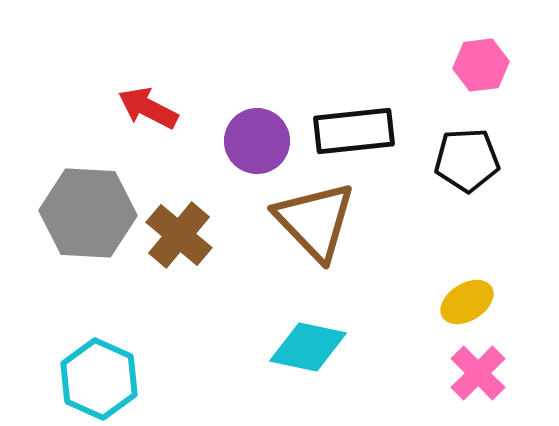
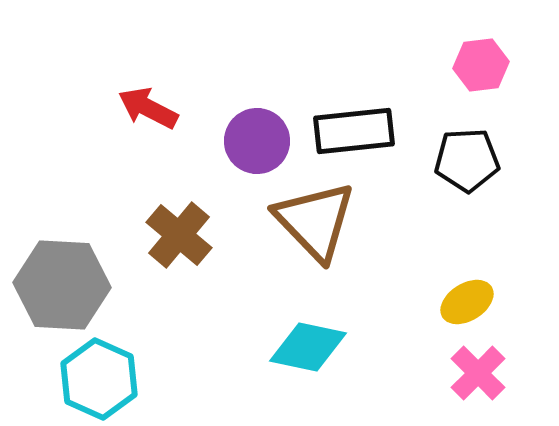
gray hexagon: moved 26 px left, 72 px down
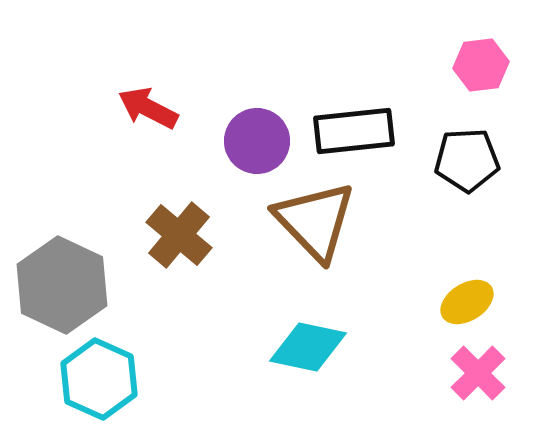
gray hexagon: rotated 22 degrees clockwise
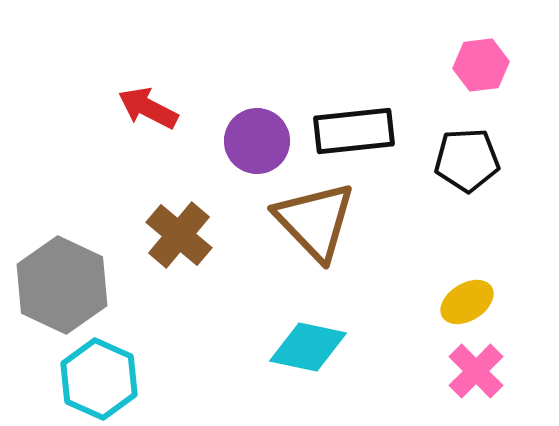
pink cross: moved 2 px left, 2 px up
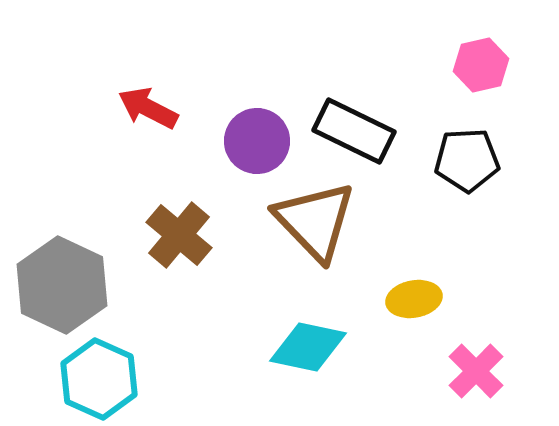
pink hexagon: rotated 6 degrees counterclockwise
black rectangle: rotated 32 degrees clockwise
yellow ellipse: moved 53 px left, 3 px up; rotated 22 degrees clockwise
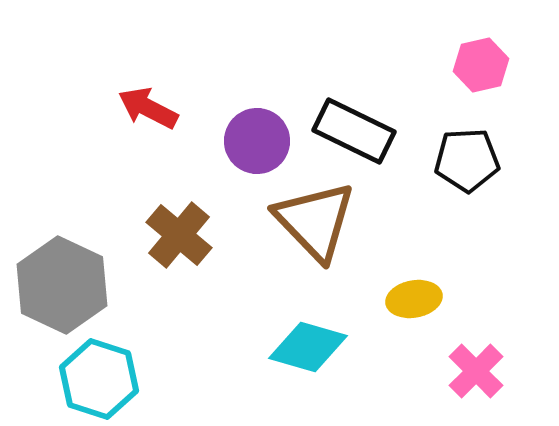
cyan diamond: rotated 4 degrees clockwise
cyan hexagon: rotated 6 degrees counterclockwise
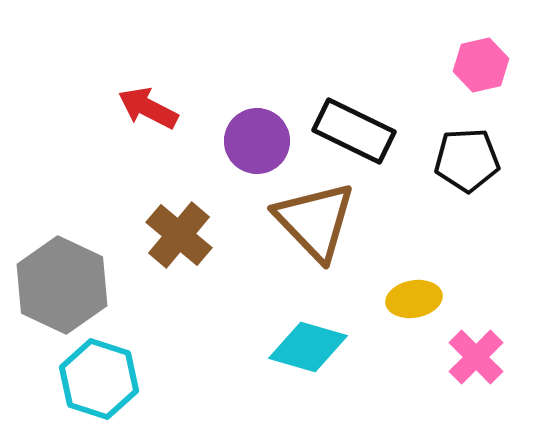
pink cross: moved 14 px up
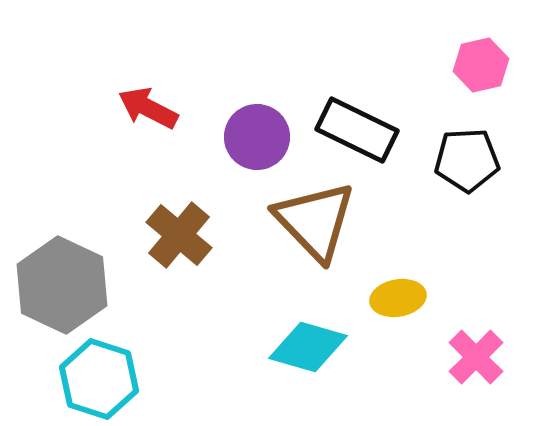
black rectangle: moved 3 px right, 1 px up
purple circle: moved 4 px up
yellow ellipse: moved 16 px left, 1 px up
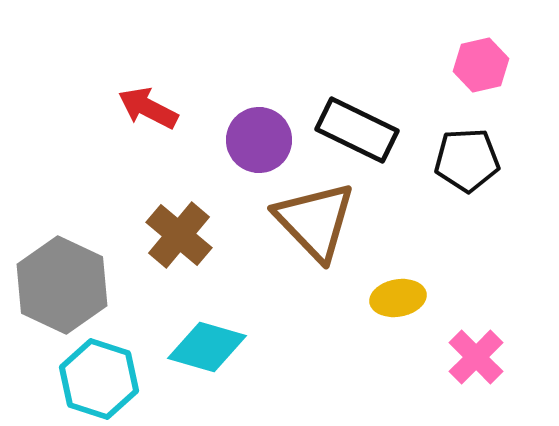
purple circle: moved 2 px right, 3 px down
cyan diamond: moved 101 px left
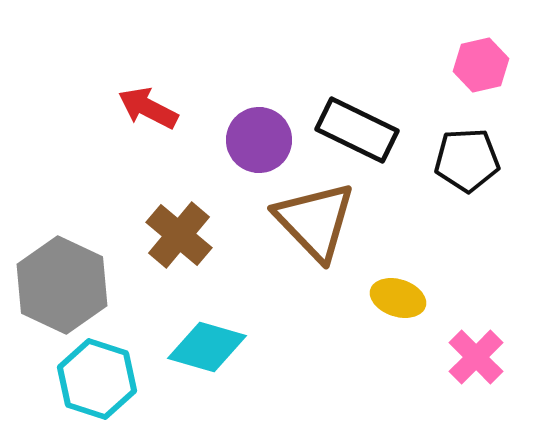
yellow ellipse: rotated 28 degrees clockwise
cyan hexagon: moved 2 px left
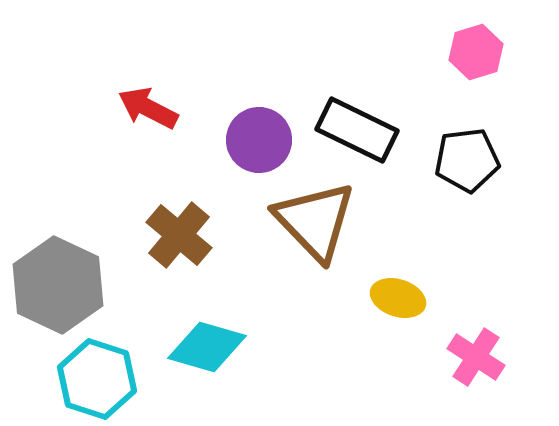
pink hexagon: moved 5 px left, 13 px up; rotated 4 degrees counterclockwise
black pentagon: rotated 4 degrees counterclockwise
gray hexagon: moved 4 px left
pink cross: rotated 12 degrees counterclockwise
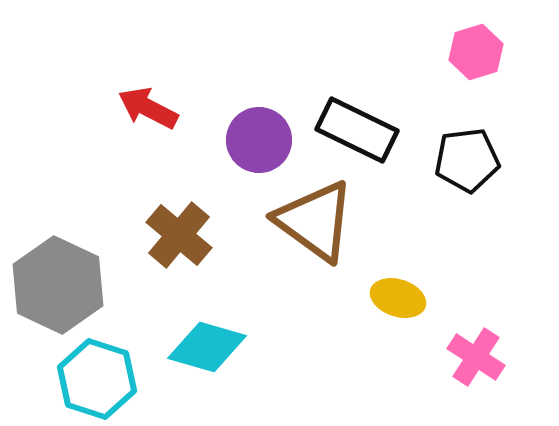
brown triangle: rotated 10 degrees counterclockwise
